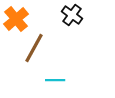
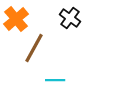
black cross: moved 2 px left, 3 px down
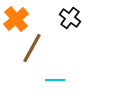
brown line: moved 2 px left
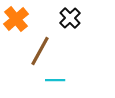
black cross: rotated 10 degrees clockwise
brown line: moved 8 px right, 3 px down
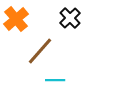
brown line: rotated 12 degrees clockwise
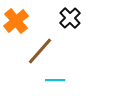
orange cross: moved 2 px down
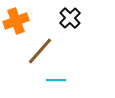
orange cross: rotated 20 degrees clockwise
cyan line: moved 1 px right
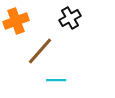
black cross: rotated 15 degrees clockwise
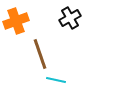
brown line: moved 3 px down; rotated 60 degrees counterclockwise
cyan line: rotated 12 degrees clockwise
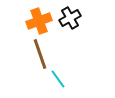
orange cross: moved 23 px right
cyan line: moved 2 px right, 1 px up; rotated 42 degrees clockwise
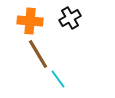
orange cross: moved 9 px left; rotated 25 degrees clockwise
brown line: moved 2 px left; rotated 12 degrees counterclockwise
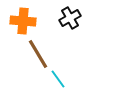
orange cross: moved 7 px left
